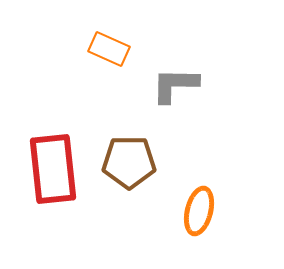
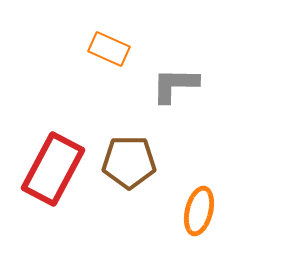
red rectangle: rotated 34 degrees clockwise
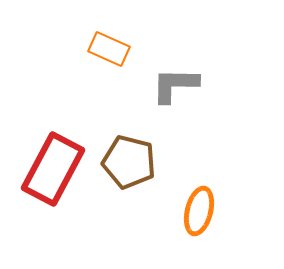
brown pentagon: rotated 14 degrees clockwise
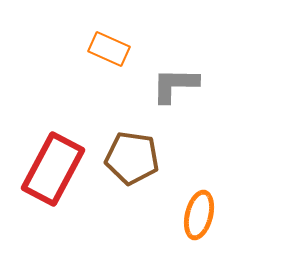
brown pentagon: moved 3 px right, 4 px up; rotated 6 degrees counterclockwise
orange ellipse: moved 4 px down
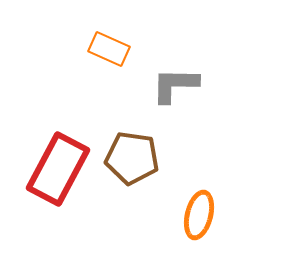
red rectangle: moved 5 px right
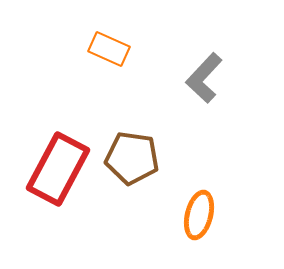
gray L-shape: moved 29 px right, 7 px up; rotated 48 degrees counterclockwise
